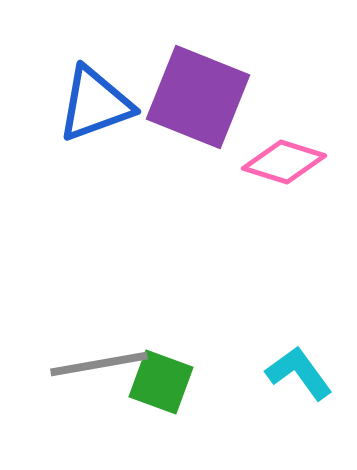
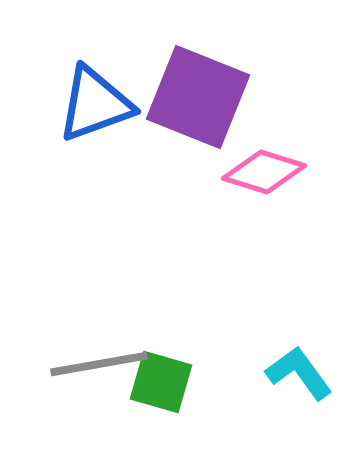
pink diamond: moved 20 px left, 10 px down
green square: rotated 4 degrees counterclockwise
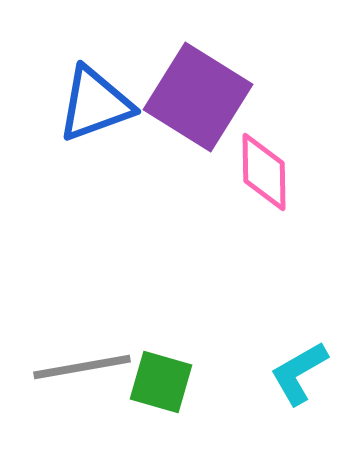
purple square: rotated 10 degrees clockwise
pink diamond: rotated 72 degrees clockwise
gray line: moved 17 px left, 3 px down
cyan L-shape: rotated 84 degrees counterclockwise
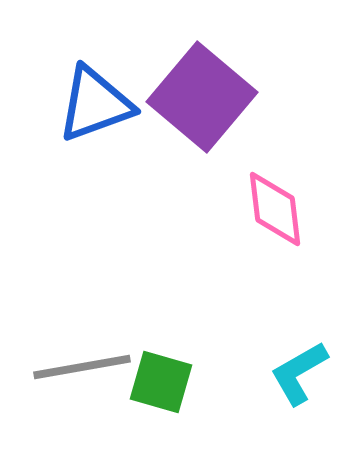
purple square: moved 4 px right; rotated 8 degrees clockwise
pink diamond: moved 11 px right, 37 px down; rotated 6 degrees counterclockwise
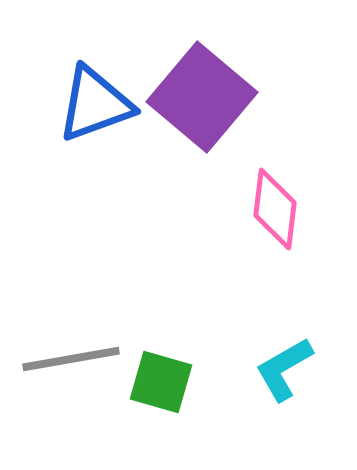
pink diamond: rotated 14 degrees clockwise
gray line: moved 11 px left, 8 px up
cyan L-shape: moved 15 px left, 4 px up
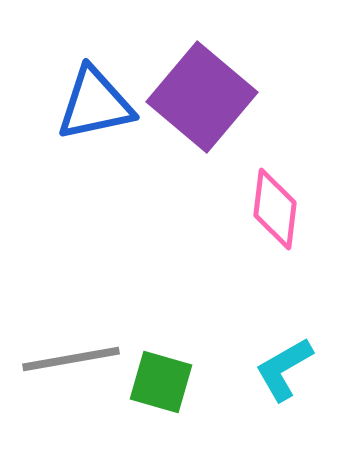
blue triangle: rotated 8 degrees clockwise
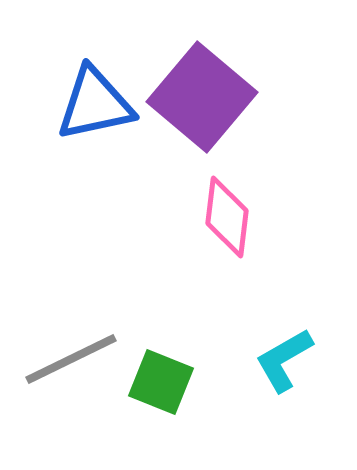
pink diamond: moved 48 px left, 8 px down
gray line: rotated 16 degrees counterclockwise
cyan L-shape: moved 9 px up
green square: rotated 6 degrees clockwise
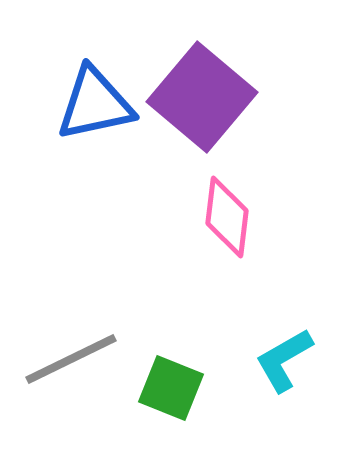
green square: moved 10 px right, 6 px down
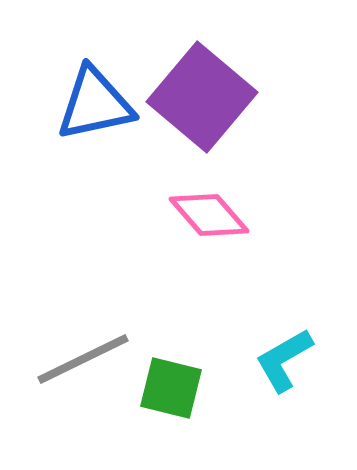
pink diamond: moved 18 px left, 2 px up; rotated 48 degrees counterclockwise
gray line: moved 12 px right
green square: rotated 8 degrees counterclockwise
